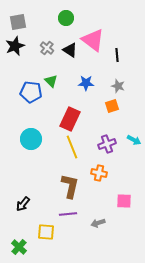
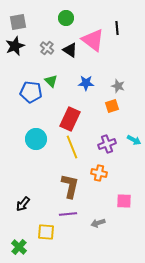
black line: moved 27 px up
cyan circle: moved 5 px right
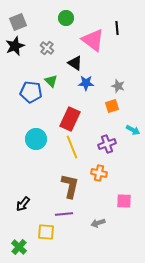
gray square: rotated 12 degrees counterclockwise
black triangle: moved 5 px right, 13 px down
cyan arrow: moved 1 px left, 10 px up
purple line: moved 4 px left
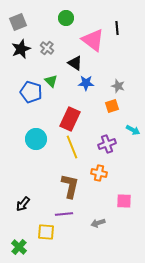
black star: moved 6 px right, 3 px down
blue pentagon: rotated 10 degrees clockwise
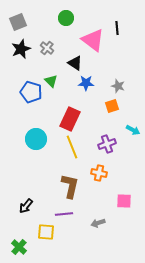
black arrow: moved 3 px right, 2 px down
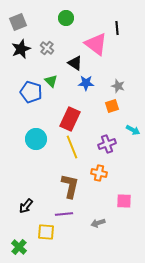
pink triangle: moved 3 px right, 4 px down
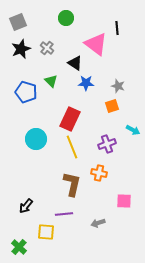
blue pentagon: moved 5 px left
brown L-shape: moved 2 px right, 2 px up
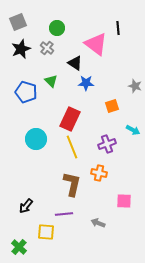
green circle: moved 9 px left, 10 px down
black line: moved 1 px right
gray star: moved 17 px right
gray arrow: rotated 40 degrees clockwise
